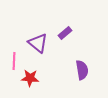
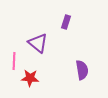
purple rectangle: moved 1 px right, 11 px up; rotated 32 degrees counterclockwise
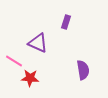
purple triangle: rotated 15 degrees counterclockwise
pink line: rotated 60 degrees counterclockwise
purple semicircle: moved 1 px right
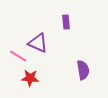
purple rectangle: rotated 24 degrees counterclockwise
pink line: moved 4 px right, 5 px up
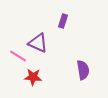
purple rectangle: moved 3 px left, 1 px up; rotated 24 degrees clockwise
red star: moved 3 px right, 1 px up
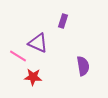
purple semicircle: moved 4 px up
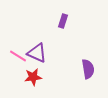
purple triangle: moved 1 px left, 10 px down
purple semicircle: moved 5 px right, 3 px down
red star: rotated 12 degrees counterclockwise
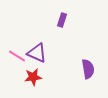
purple rectangle: moved 1 px left, 1 px up
pink line: moved 1 px left
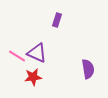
purple rectangle: moved 5 px left
